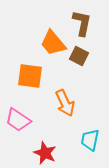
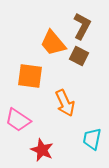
brown L-shape: moved 3 px down; rotated 16 degrees clockwise
cyan trapezoid: moved 2 px right, 1 px up
red star: moved 3 px left, 3 px up
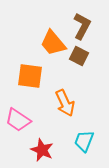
cyan trapezoid: moved 8 px left, 2 px down; rotated 10 degrees clockwise
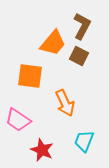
orange trapezoid: rotated 100 degrees counterclockwise
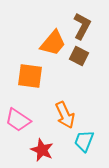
orange arrow: moved 12 px down
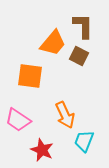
brown L-shape: moved 1 px right; rotated 28 degrees counterclockwise
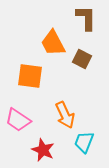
brown L-shape: moved 3 px right, 8 px up
orange trapezoid: rotated 112 degrees clockwise
brown square: moved 3 px right, 3 px down
cyan trapezoid: moved 1 px down
red star: moved 1 px right
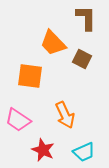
orange trapezoid: rotated 16 degrees counterclockwise
cyan trapezoid: moved 10 px down; rotated 135 degrees counterclockwise
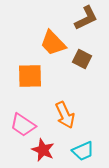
brown L-shape: rotated 64 degrees clockwise
orange square: rotated 8 degrees counterclockwise
pink trapezoid: moved 5 px right, 5 px down
cyan trapezoid: moved 1 px left, 1 px up
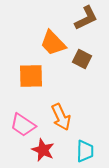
orange square: moved 1 px right
orange arrow: moved 4 px left, 2 px down
cyan trapezoid: moved 2 px right; rotated 65 degrees counterclockwise
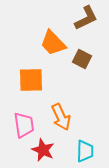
orange square: moved 4 px down
pink trapezoid: moved 1 px right; rotated 132 degrees counterclockwise
